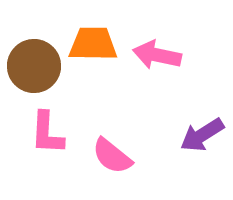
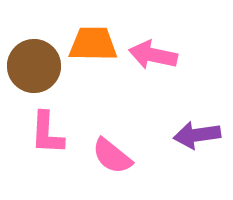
pink arrow: moved 4 px left
purple arrow: moved 5 px left; rotated 24 degrees clockwise
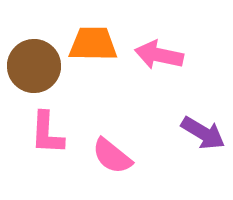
pink arrow: moved 6 px right
purple arrow: moved 6 px right, 2 px up; rotated 141 degrees counterclockwise
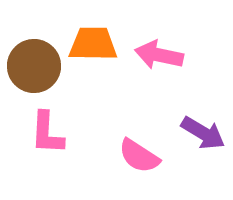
pink semicircle: moved 27 px right; rotated 6 degrees counterclockwise
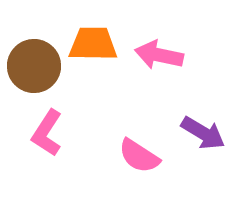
pink L-shape: rotated 30 degrees clockwise
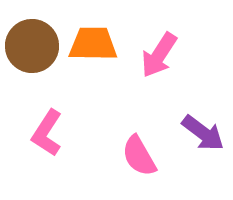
pink arrow: rotated 69 degrees counterclockwise
brown circle: moved 2 px left, 20 px up
purple arrow: rotated 6 degrees clockwise
pink semicircle: rotated 27 degrees clockwise
